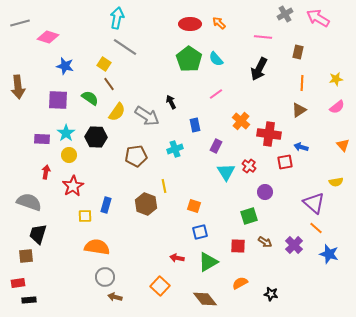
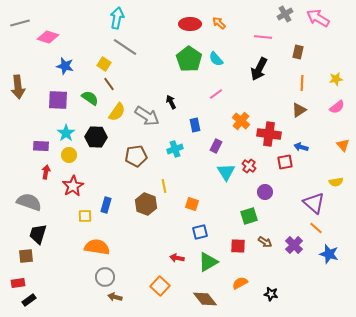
purple rectangle at (42, 139): moved 1 px left, 7 px down
orange square at (194, 206): moved 2 px left, 2 px up
black rectangle at (29, 300): rotated 32 degrees counterclockwise
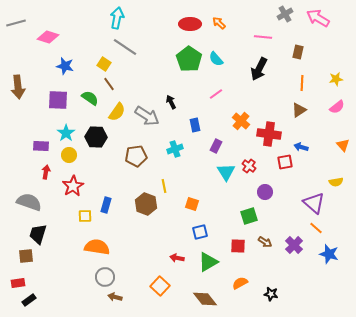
gray line at (20, 23): moved 4 px left
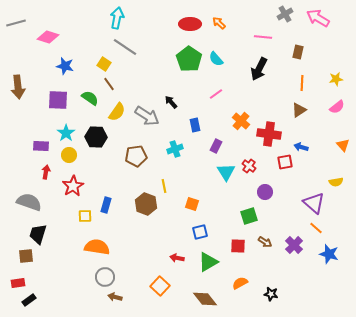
black arrow at (171, 102): rotated 16 degrees counterclockwise
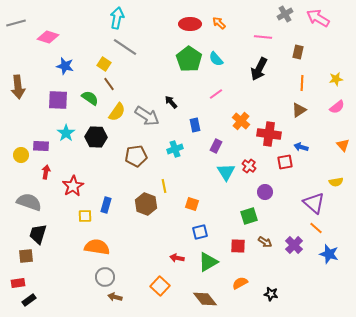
yellow circle at (69, 155): moved 48 px left
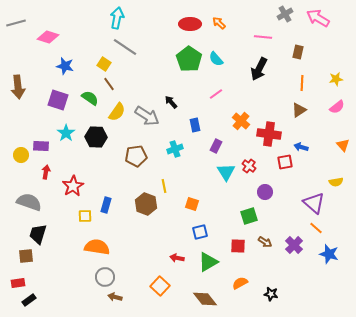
purple square at (58, 100): rotated 15 degrees clockwise
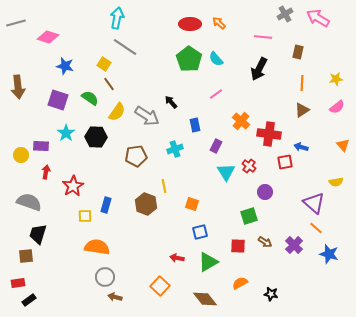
brown triangle at (299, 110): moved 3 px right
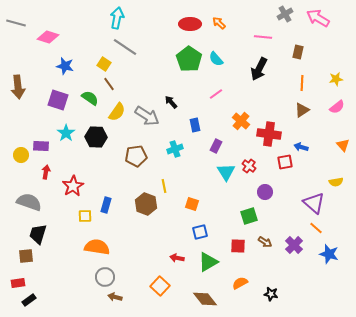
gray line at (16, 23): rotated 30 degrees clockwise
